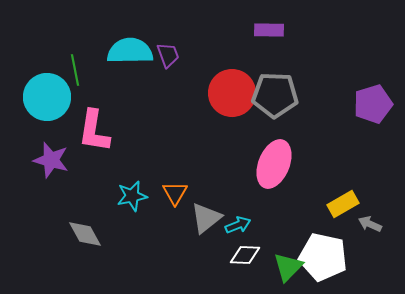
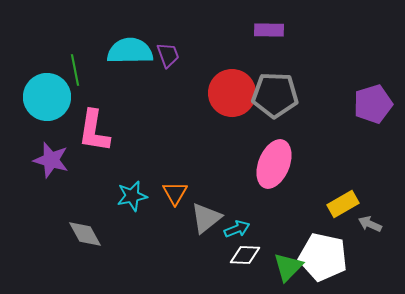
cyan arrow: moved 1 px left, 4 px down
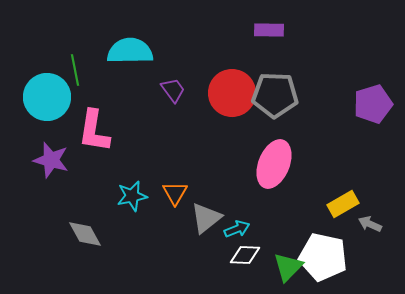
purple trapezoid: moved 5 px right, 35 px down; rotated 16 degrees counterclockwise
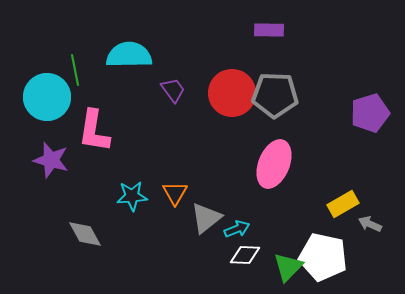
cyan semicircle: moved 1 px left, 4 px down
purple pentagon: moved 3 px left, 9 px down
cyan star: rotated 8 degrees clockwise
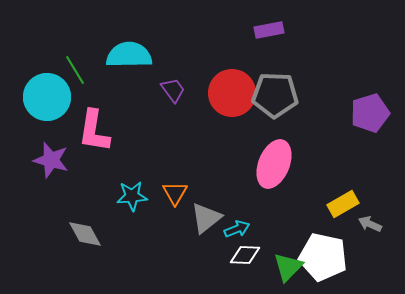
purple rectangle: rotated 12 degrees counterclockwise
green line: rotated 20 degrees counterclockwise
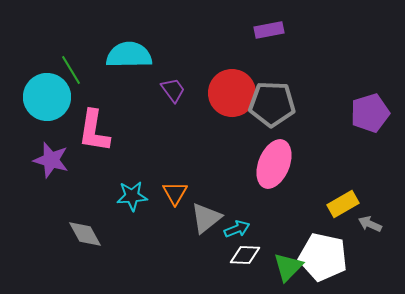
green line: moved 4 px left
gray pentagon: moved 3 px left, 9 px down
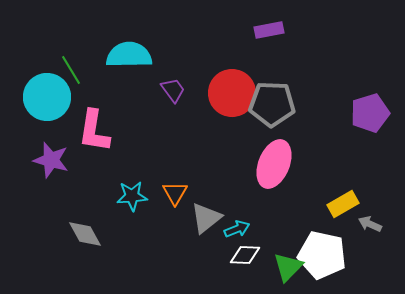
white pentagon: moved 1 px left, 2 px up
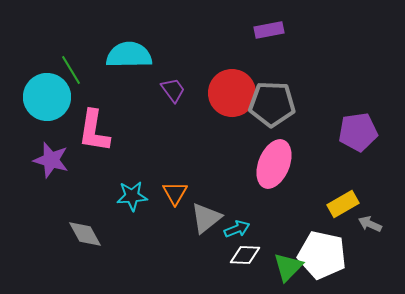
purple pentagon: moved 12 px left, 19 px down; rotated 9 degrees clockwise
